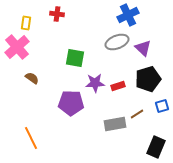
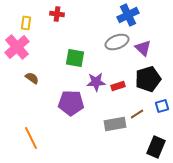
purple star: moved 1 px right, 1 px up
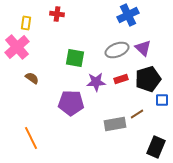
gray ellipse: moved 8 px down
red rectangle: moved 3 px right, 7 px up
blue square: moved 6 px up; rotated 16 degrees clockwise
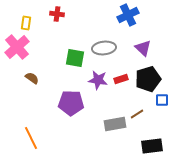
gray ellipse: moved 13 px left, 2 px up; rotated 15 degrees clockwise
purple star: moved 2 px right, 2 px up; rotated 12 degrees clockwise
black rectangle: moved 4 px left, 1 px up; rotated 60 degrees clockwise
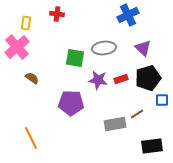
black pentagon: moved 1 px up
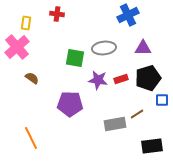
purple triangle: rotated 42 degrees counterclockwise
purple pentagon: moved 1 px left, 1 px down
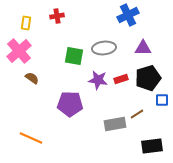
red cross: moved 2 px down; rotated 16 degrees counterclockwise
pink cross: moved 2 px right, 4 px down
green square: moved 1 px left, 2 px up
orange line: rotated 40 degrees counterclockwise
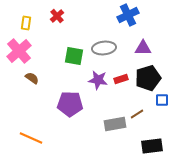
red cross: rotated 32 degrees counterclockwise
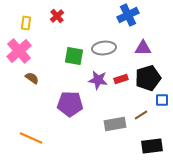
brown line: moved 4 px right, 1 px down
